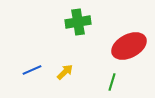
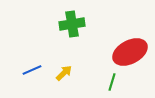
green cross: moved 6 px left, 2 px down
red ellipse: moved 1 px right, 6 px down
yellow arrow: moved 1 px left, 1 px down
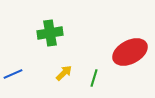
green cross: moved 22 px left, 9 px down
blue line: moved 19 px left, 4 px down
green line: moved 18 px left, 4 px up
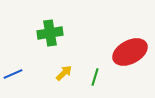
green line: moved 1 px right, 1 px up
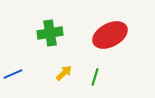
red ellipse: moved 20 px left, 17 px up
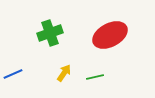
green cross: rotated 10 degrees counterclockwise
yellow arrow: rotated 12 degrees counterclockwise
green line: rotated 60 degrees clockwise
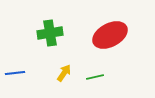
green cross: rotated 10 degrees clockwise
blue line: moved 2 px right, 1 px up; rotated 18 degrees clockwise
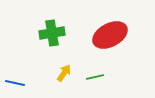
green cross: moved 2 px right
blue line: moved 10 px down; rotated 18 degrees clockwise
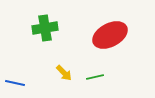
green cross: moved 7 px left, 5 px up
yellow arrow: rotated 102 degrees clockwise
